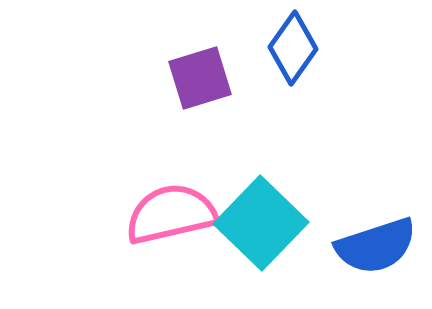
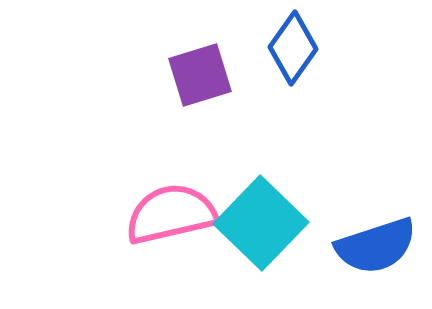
purple square: moved 3 px up
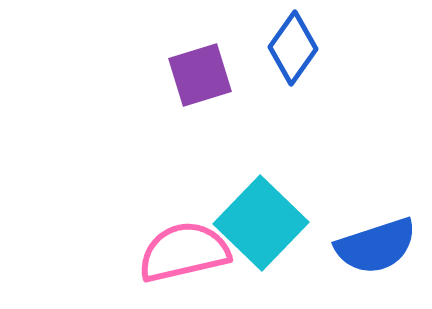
pink semicircle: moved 13 px right, 38 px down
